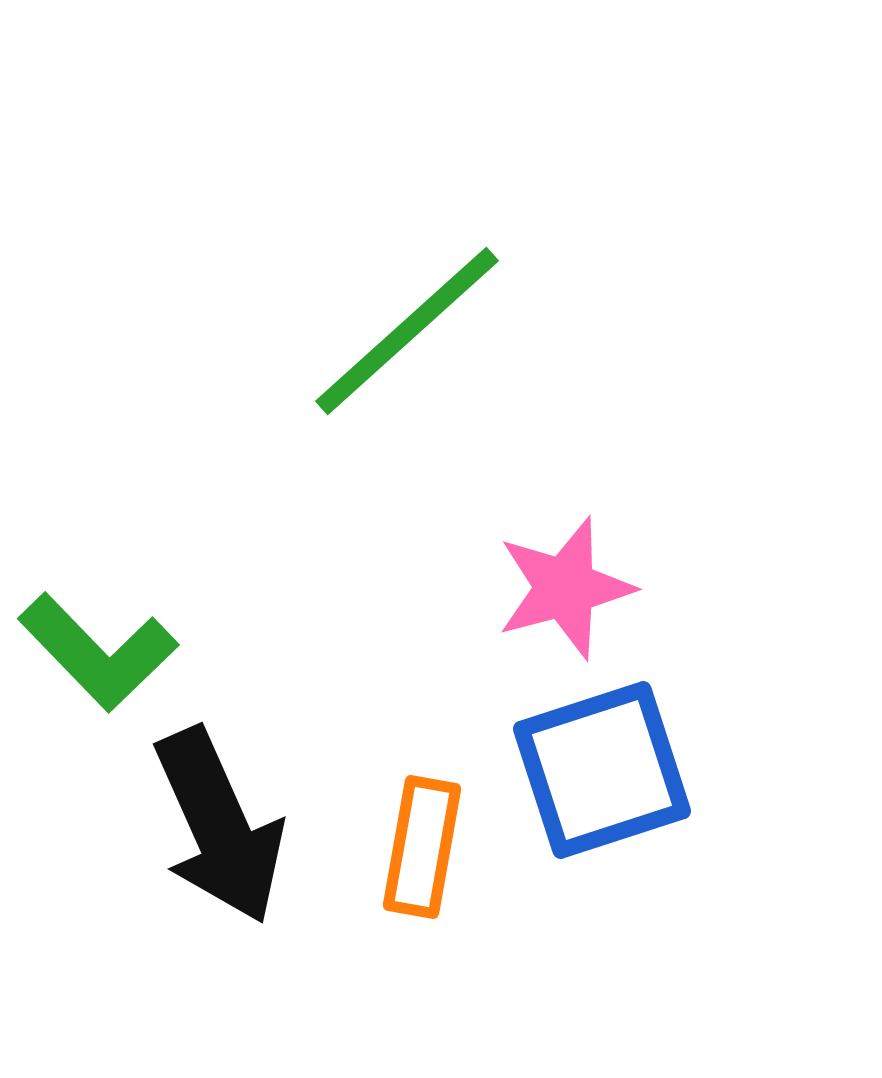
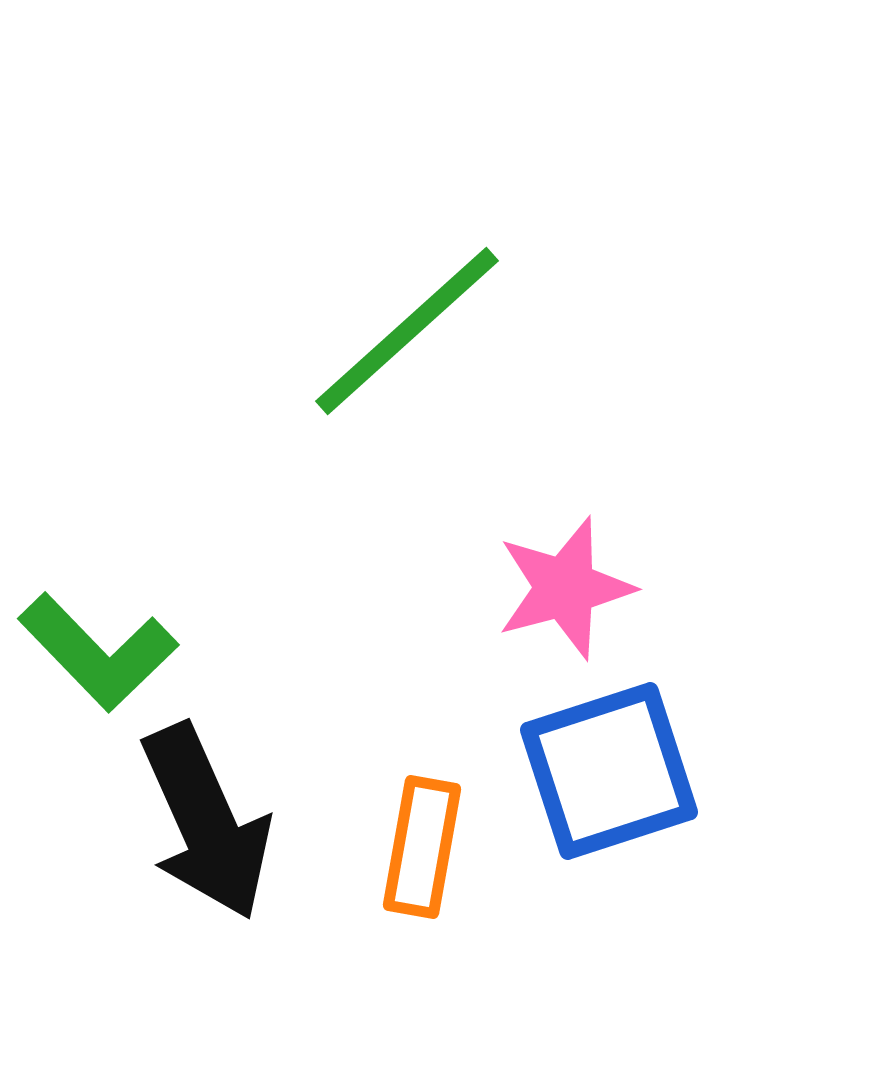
blue square: moved 7 px right, 1 px down
black arrow: moved 13 px left, 4 px up
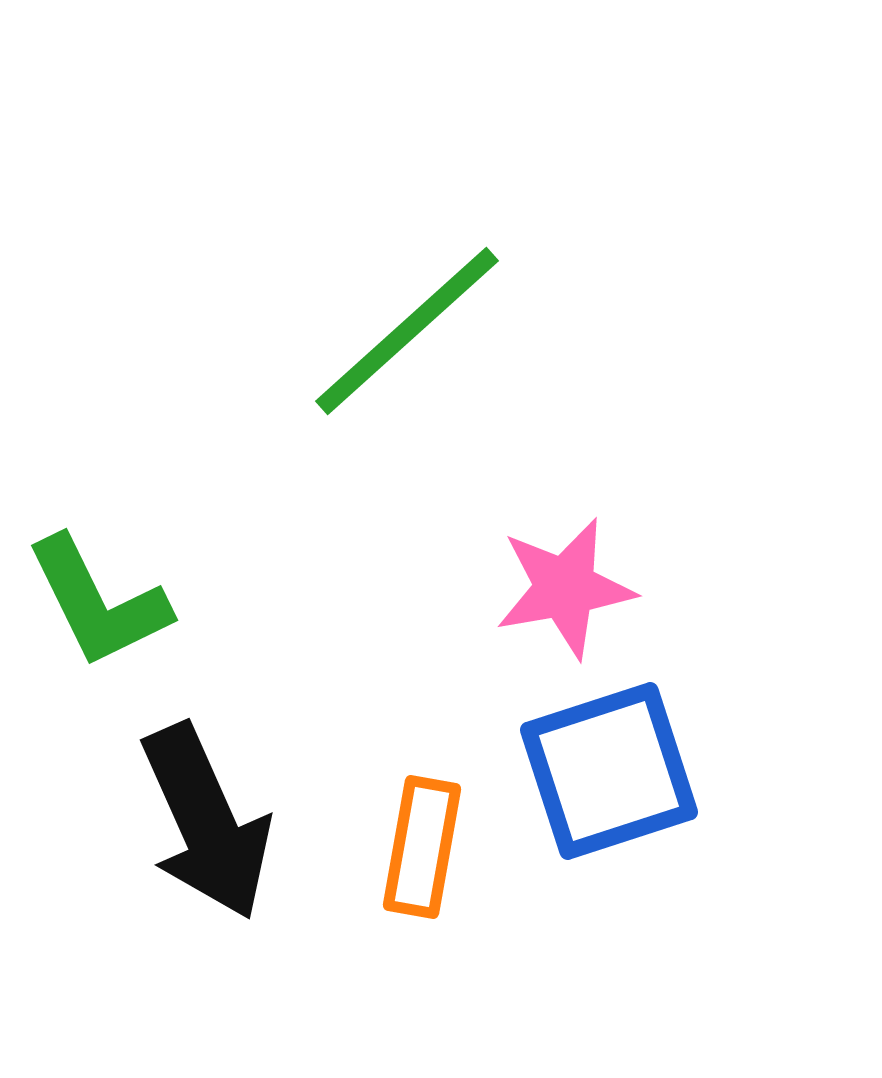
pink star: rotated 5 degrees clockwise
green L-shape: moved 50 px up; rotated 18 degrees clockwise
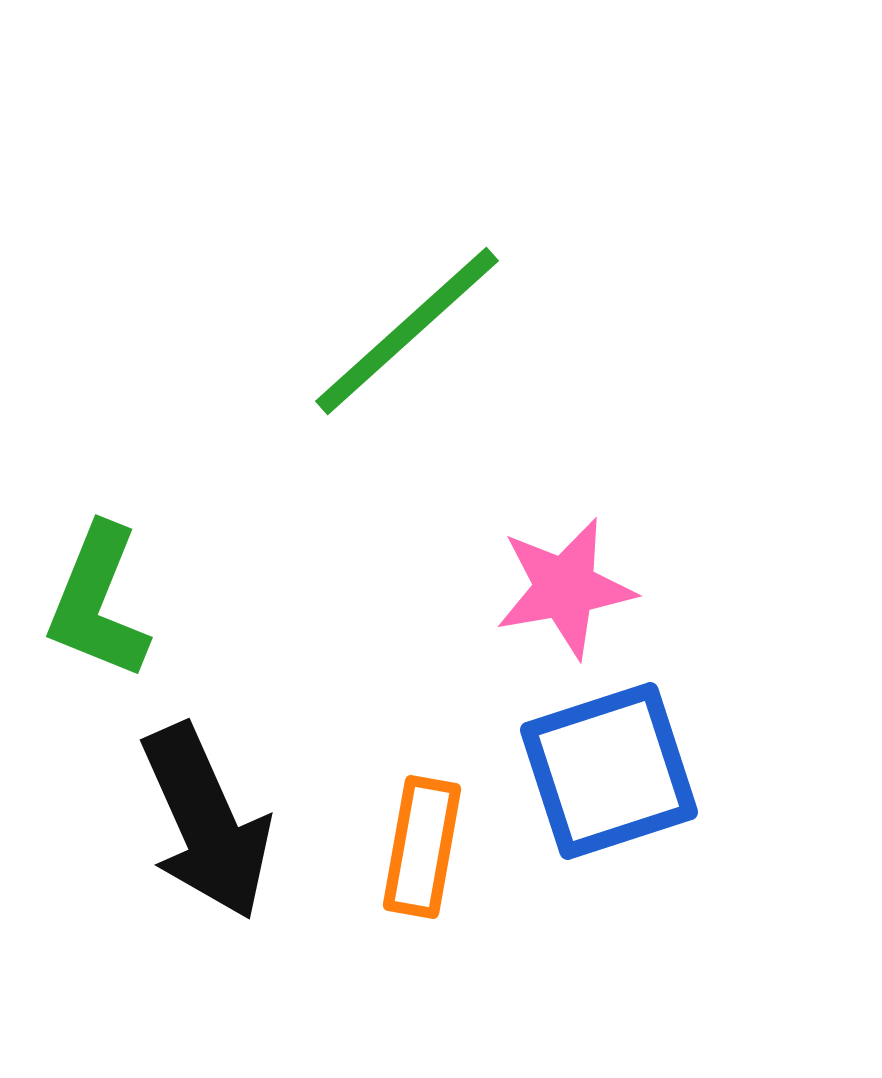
green L-shape: rotated 48 degrees clockwise
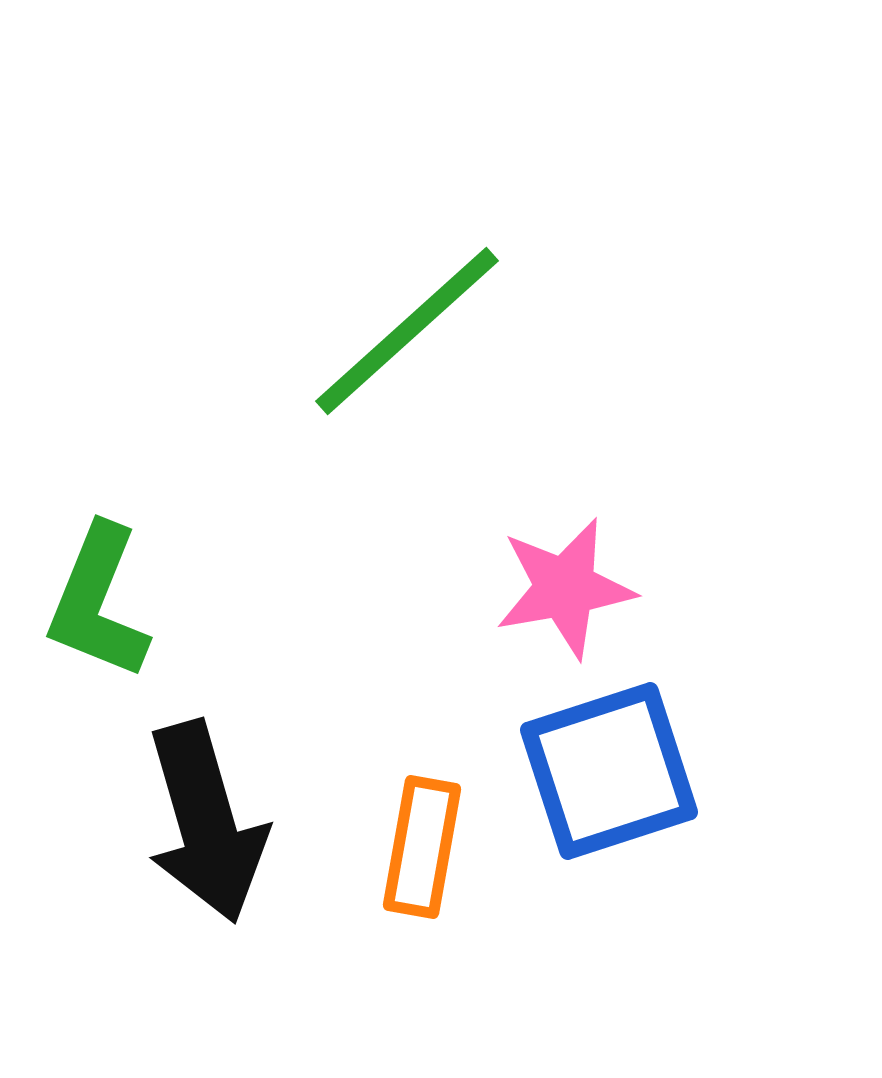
black arrow: rotated 8 degrees clockwise
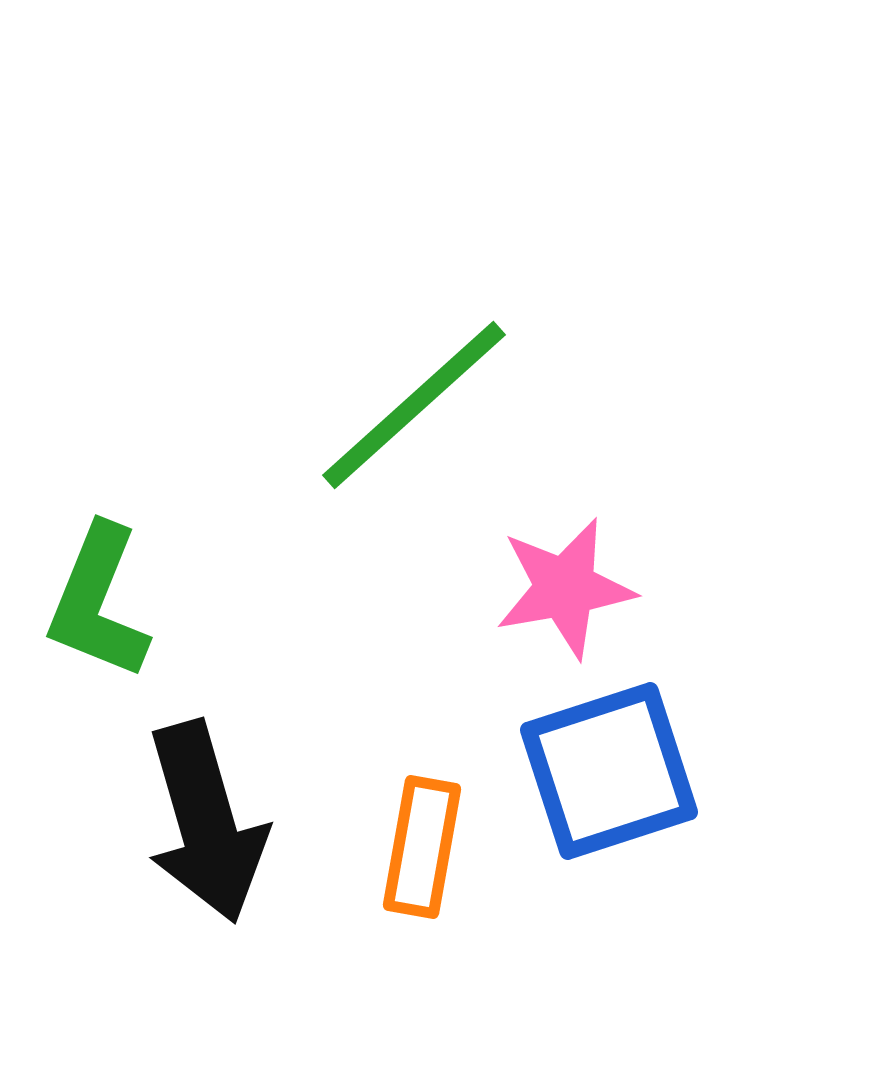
green line: moved 7 px right, 74 px down
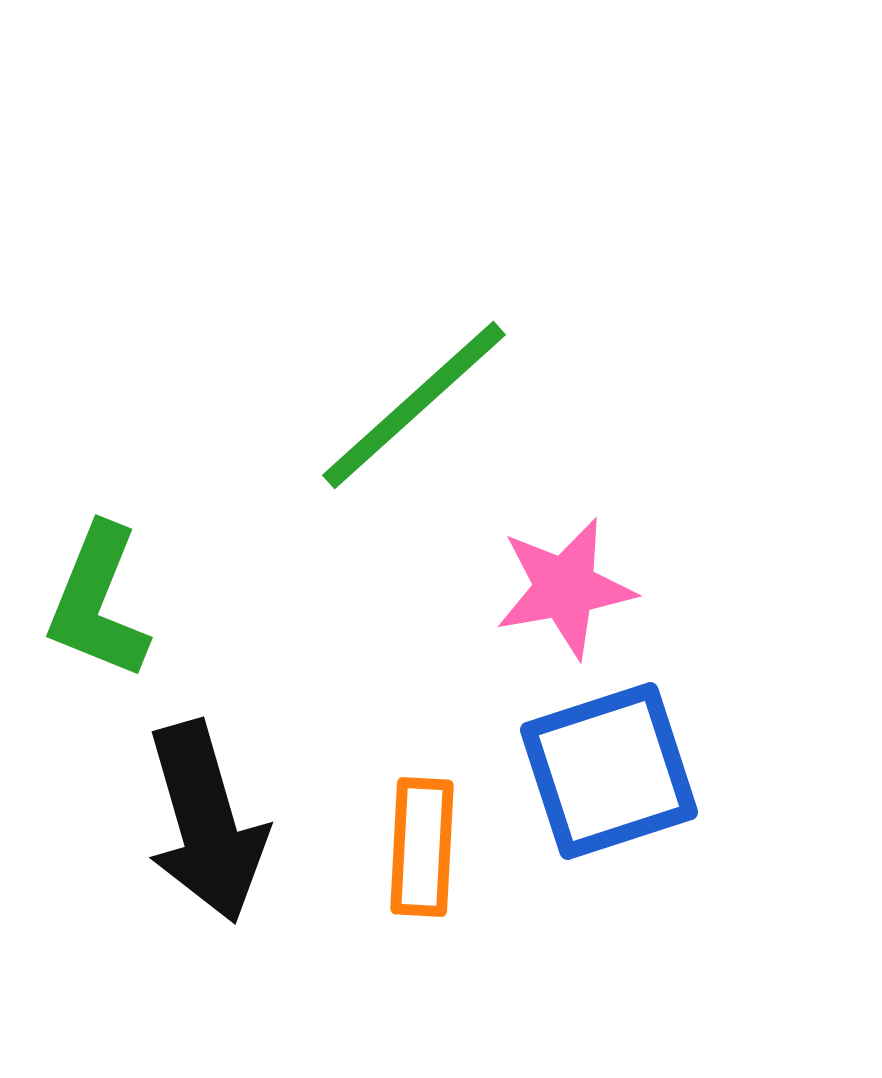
orange rectangle: rotated 7 degrees counterclockwise
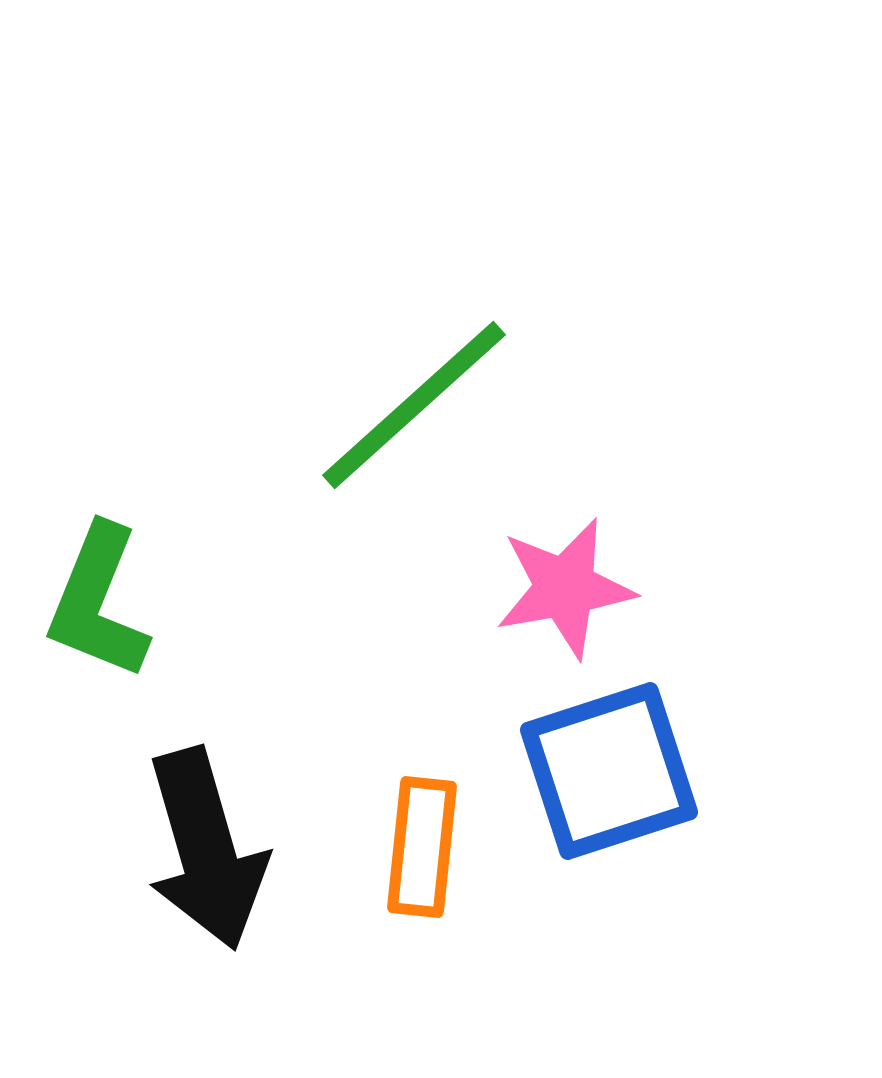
black arrow: moved 27 px down
orange rectangle: rotated 3 degrees clockwise
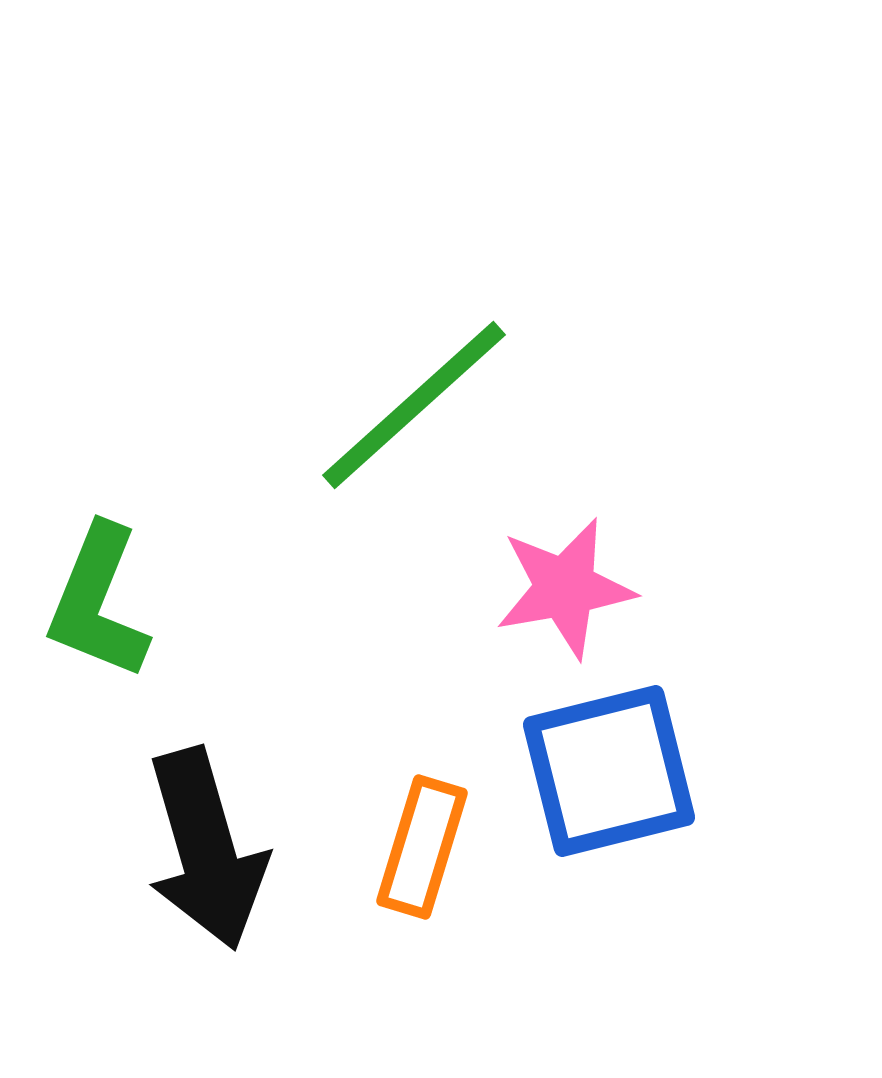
blue square: rotated 4 degrees clockwise
orange rectangle: rotated 11 degrees clockwise
